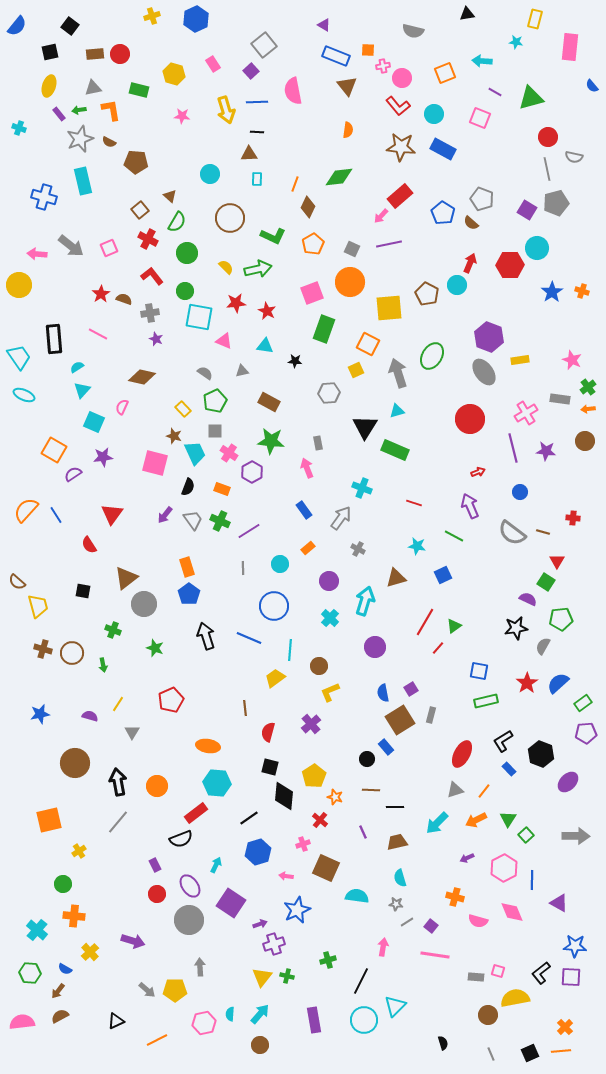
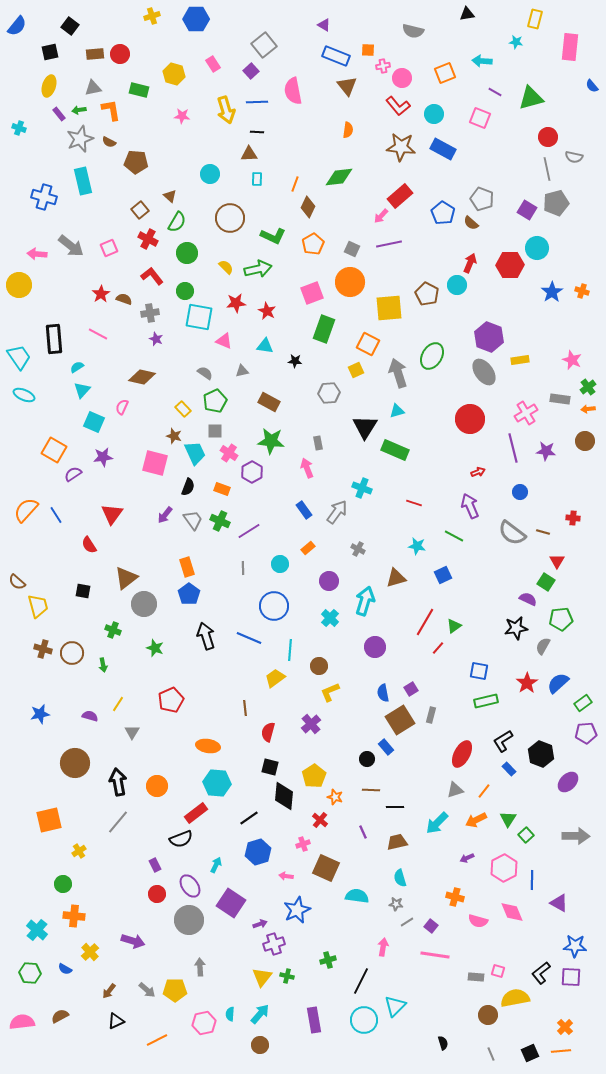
blue hexagon at (196, 19): rotated 25 degrees clockwise
gray arrow at (341, 518): moved 4 px left, 6 px up
brown arrow at (58, 991): moved 51 px right
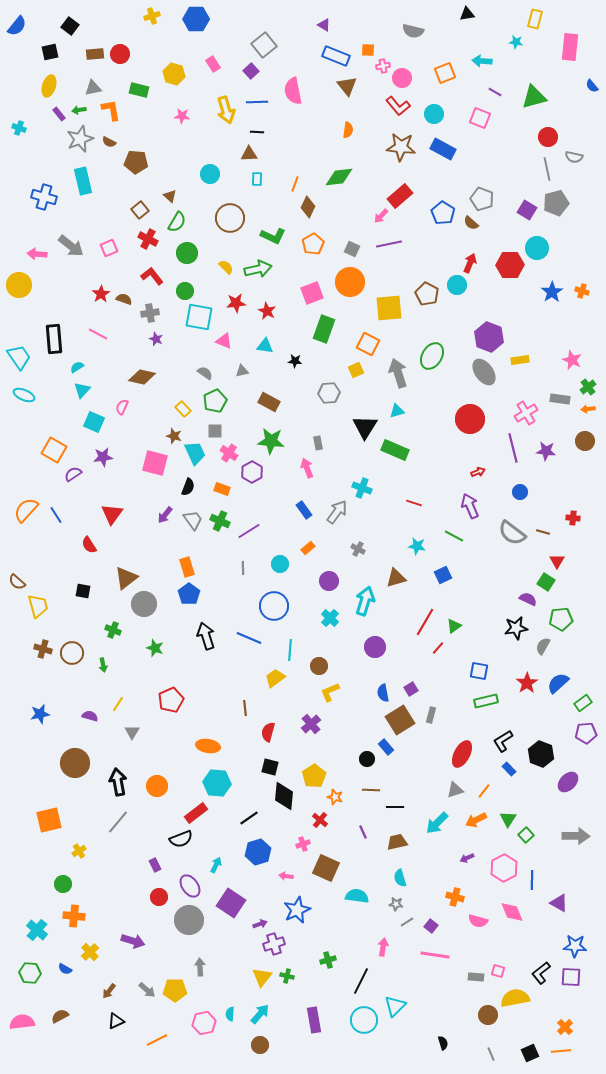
green triangle at (531, 98): moved 3 px right, 1 px up
red circle at (157, 894): moved 2 px right, 3 px down
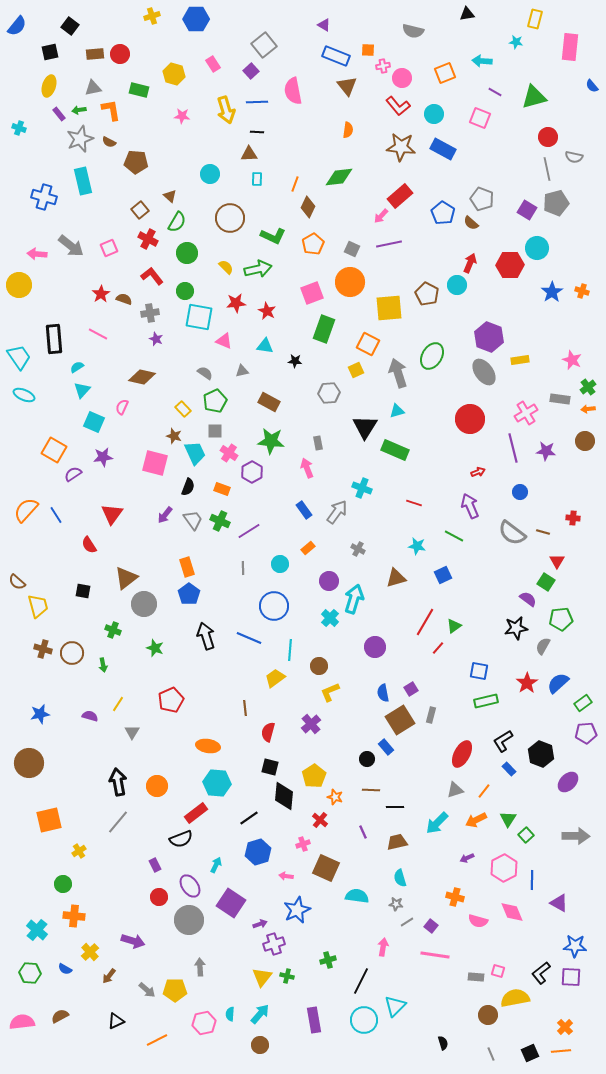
purple semicircle at (528, 599): rotated 12 degrees clockwise
cyan arrow at (365, 601): moved 11 px left, 2 px up
brown circle at (75, 763): moved 46 px left
brown arrow at (109, 991): moved 15 px up
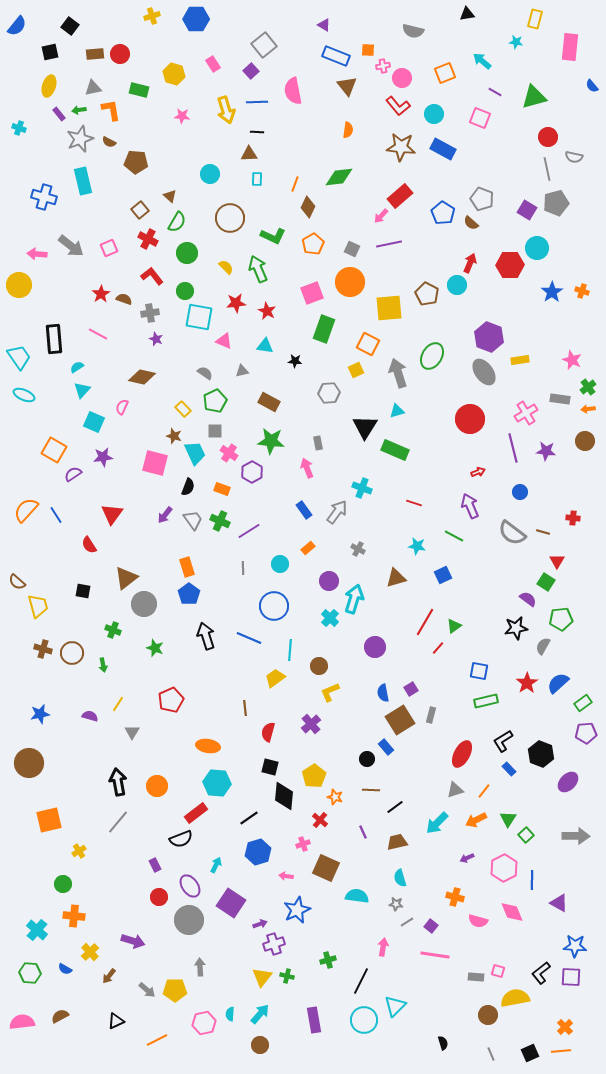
cyan arrow at (482, 61): rotated 36 degrees clockwise
green arrow at (258, 269): rotated 100 degrees counterclockwise
black line at (395, 807): rotated 36 degrees counterclockwise
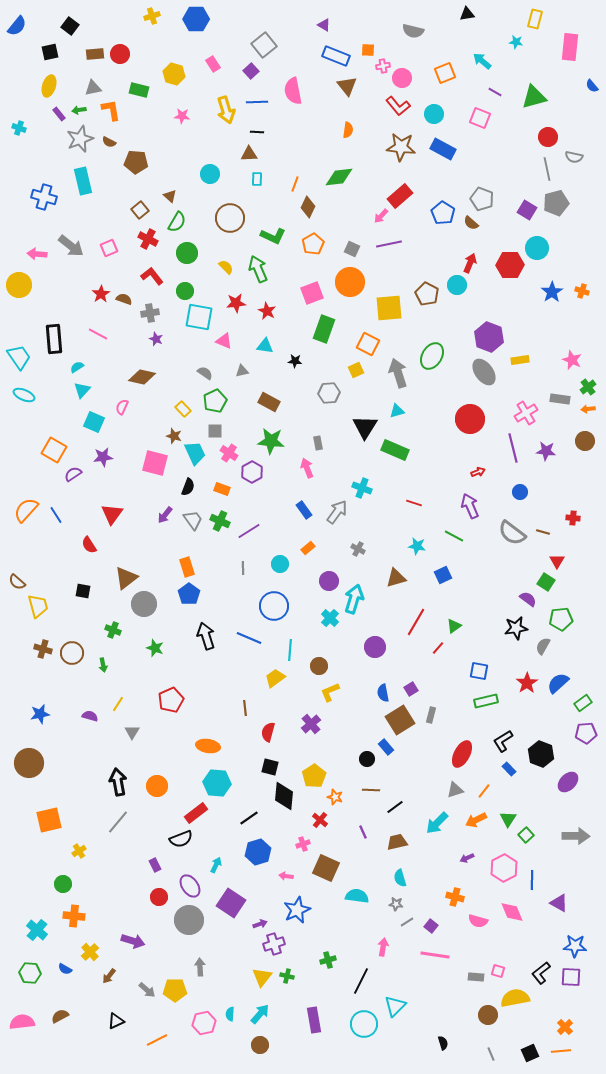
red line at (425, 622): moved 9 px left
cyan circle at (364, 1020): moved 4 px down
